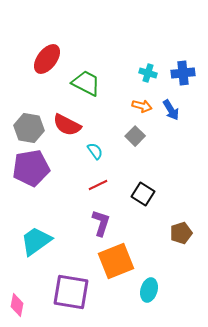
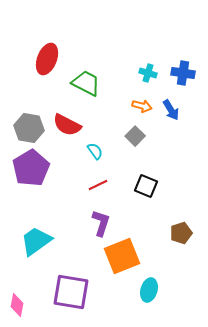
red ellipse: rotated 16 degrees counterclockwise
blue cross: rotated 15 degrees clockwise
purple pentagon: rotated 21 degrees counterclockwise
black square: moved 3 px right, 8 px up; rotated 10 degrees counterclockwise
orange square: moved 6 px right, 5 px up
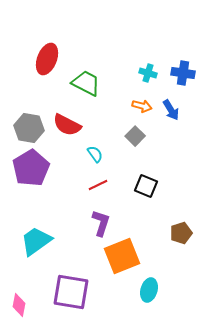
cyan semicircle: moved 3 px down
pink diamond: moved 2 px right
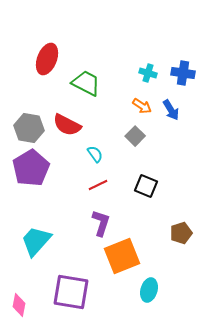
orange arrow: rotated 18 degrees clockwise
cyan trapezoid: rotated 12 degrees counterclockwise
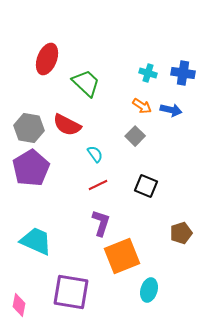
green trapezoid: rotated 16 degrees clockwise
blue arrow: rotated 45 degrees counterclockwise
cyan trapezoid: rotated 72 degrees clockwise
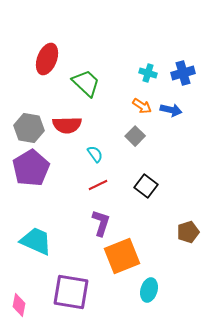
blue cross: rotated 25 degrees counterclockwise
red semicircle: rotated 28 degrees counterclockwise
black square: rotated 15 degrees clockwise
brown pentagon: moved 7 px right, 1 px up
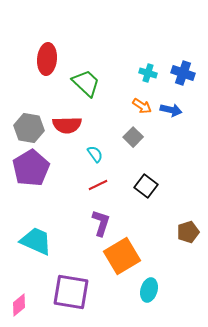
red ellipse: rotated 16 degrees counterclockwise
blue cross: rotated 35 degrees clockwise
gray square: moved 2 px left, 1 px down
orange square: rotated 9 degrees counterclockwise
pink diamond: rotated 40 degrees clockwise
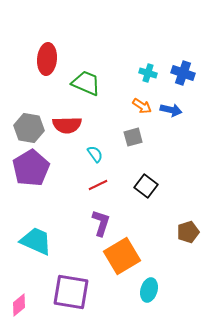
green trapezoid: rotated 20 degrees counterclockwise
gray square: rotated 30 degrees clockwise
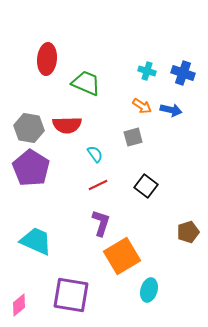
cyan cross: moved 1 px left, 2 px up
purple pentagon: rotated 9 degrees counterclockwise
purple square: moved 3 px down
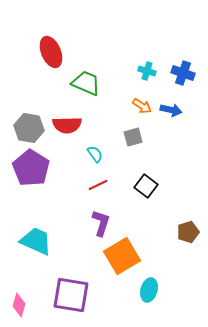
red ellipse: moved 4 px right, 7 px up; rotated 28 degrees counterclockwise
pink diamond: rotated 35 degrees counterclockwise
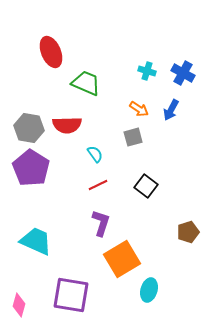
blue cross: rotated 10 degrees clockwise
orange arrow: moved 3 px left, 3 px down
blue arrow: rotated 105 degrees clockwise
orange square: moved 3 px down
